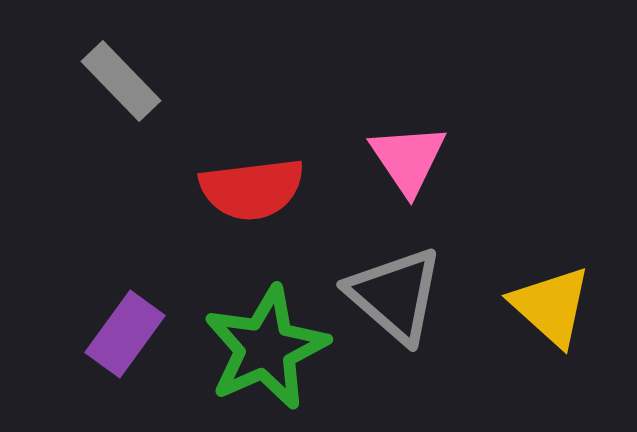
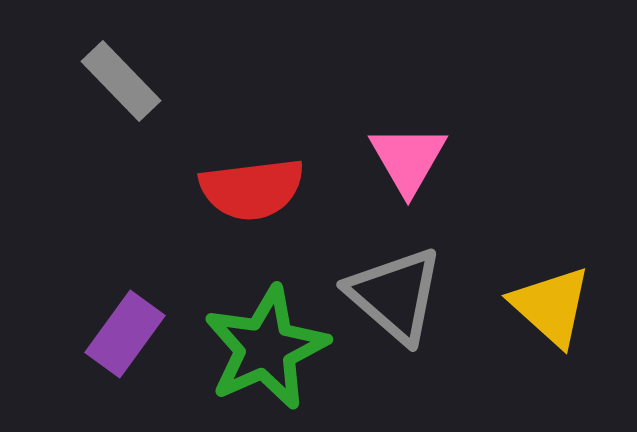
pink triangle: rotated 4 degrees clockwise
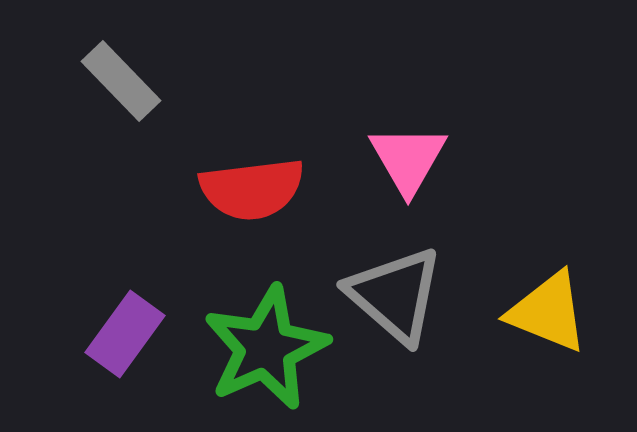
yellow triangle: moved 3 px left, 6 px down; rotated 20 degrees counterclockwise
